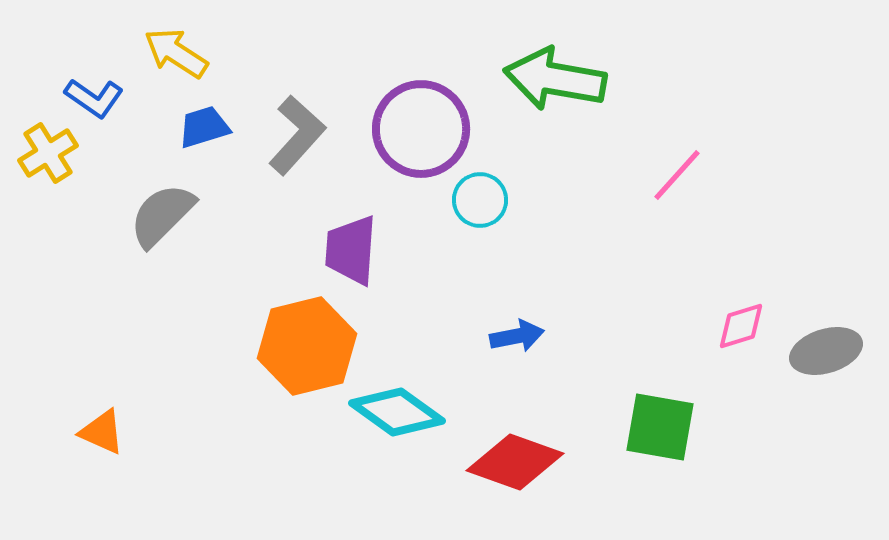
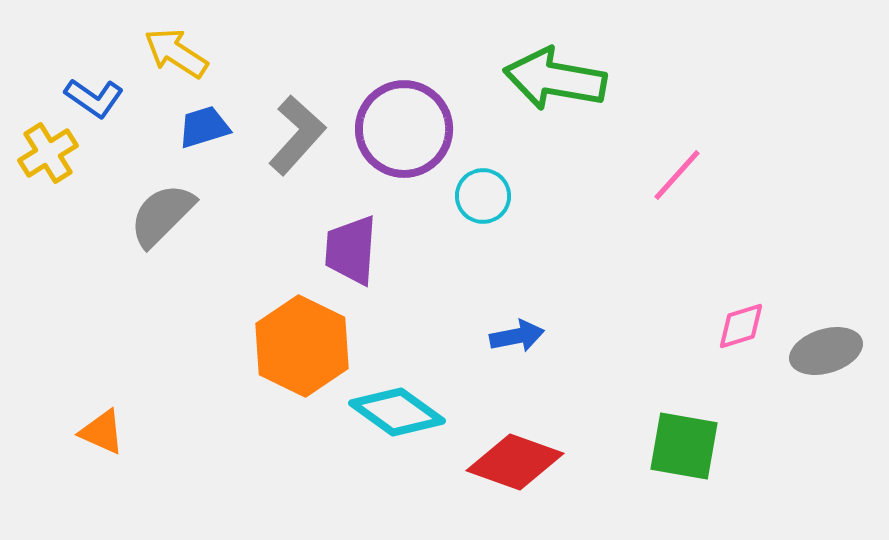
purple circle: moved 17 px left
cyan circle: moved 3 px right, 4 px up
orange hexagon: moved 5 px left; rotated 20 degrees counterclockwise
green square: moved 24 px right, 19 px down
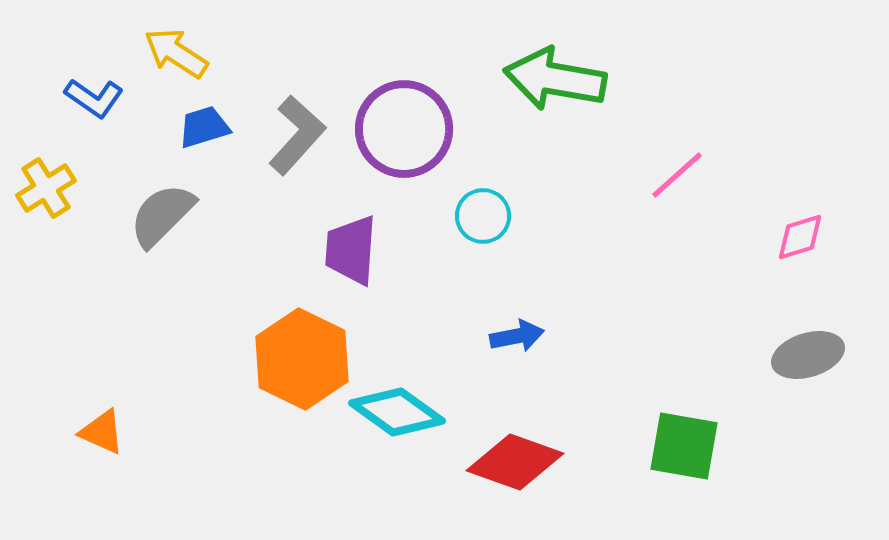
yellow cross: moved 2 px left, 35 px down
pink line: rotated 6 degrees clockwise
cyan circle: moved 20 px down
pink diamond: moved 59 px right, 89 px up
orange hexagon: moved 13 px down
gray ellipse: moved 18 px left, 4 px down
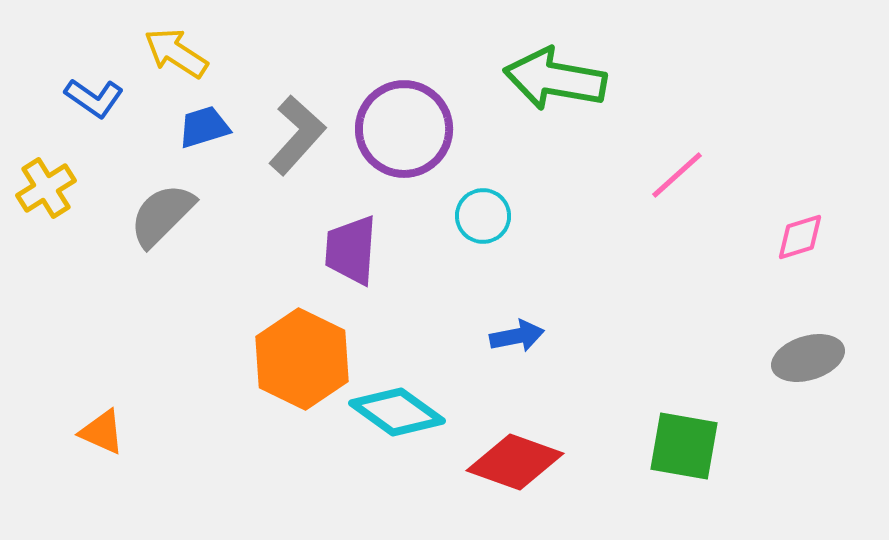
gray ellipse: moved 3 px down
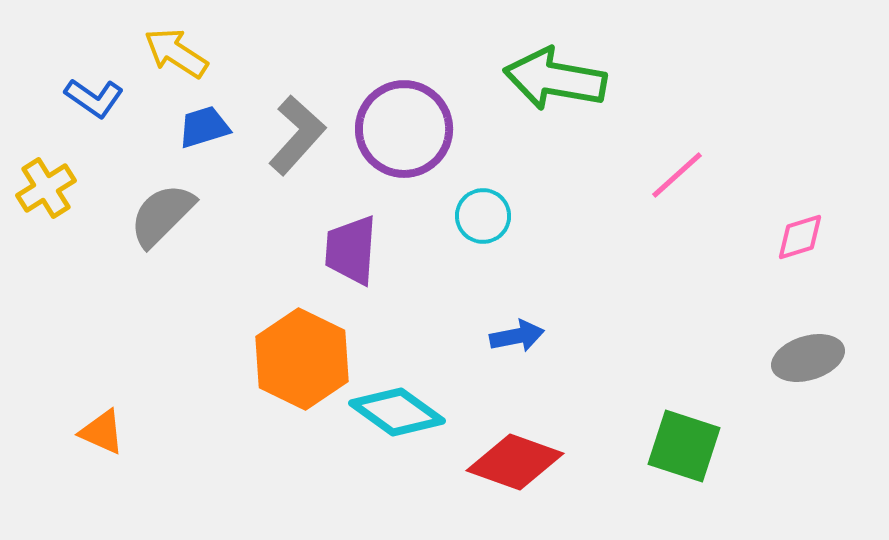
green square: rotated 8 degrees clockwise
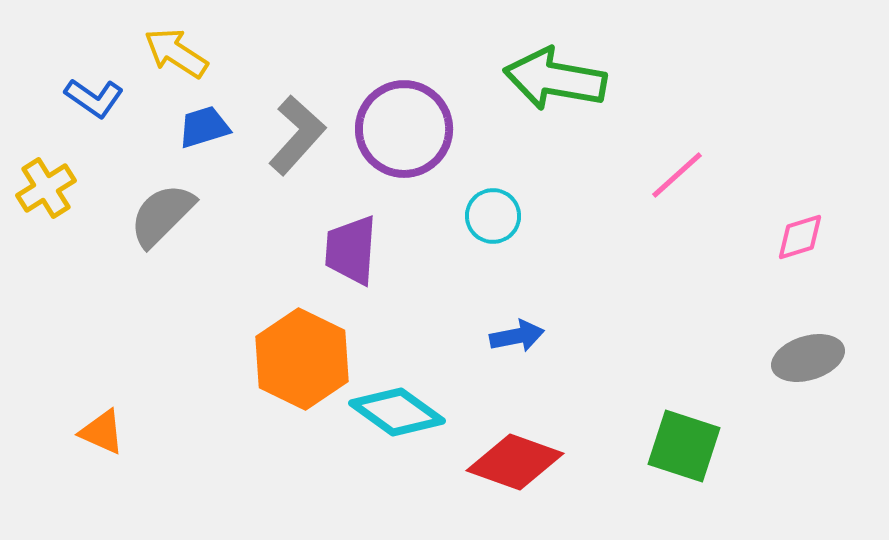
cyan circle: moved 10 px right
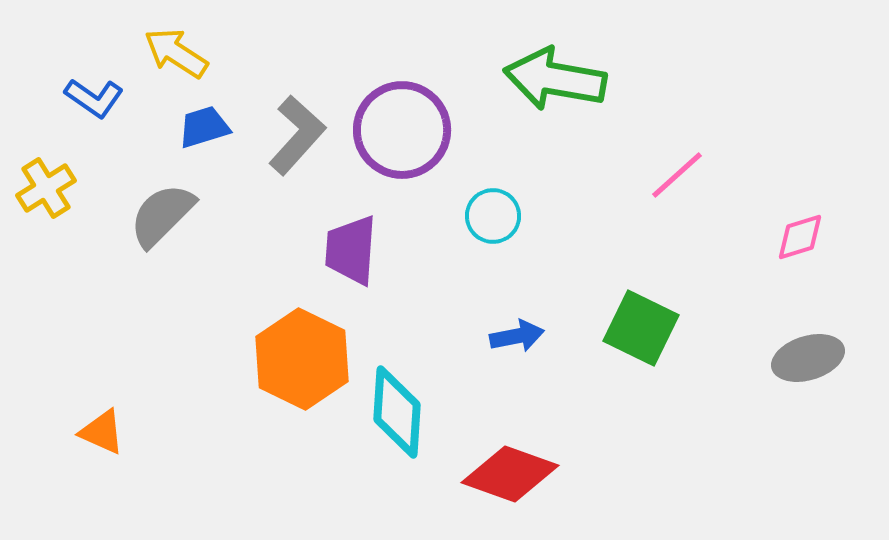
purple circle: moved 2 px left, 1 px down
cyan diamond: rotated 58 degrees clockwise
green square: moved 43 px left, 118 px up; rotated 8 degrees clockwise
red diamond: moved 5 px left, 12 px down
